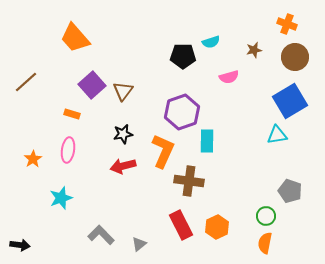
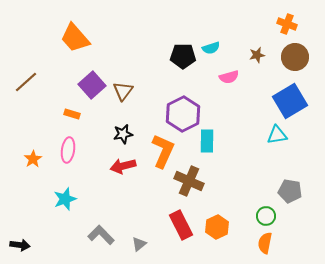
cyan semicircle: moved 6 px down
brown star: moved 3 px right, 5 px down
purple hexagon: moved 1 px right, 2 px down; rotated 8 degrees counterclockwise
brown cross: rotated 16 degrees clockwise
gray pentagon: rotated 10 degrees counterclockwise
cyan star: moved 4 px right, 1 px down
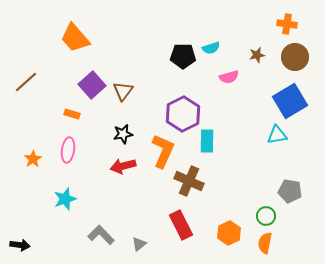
orange cross: rotated 12 degrees counterclockwise
orange hexagon: moved 12 px right, 6 px down
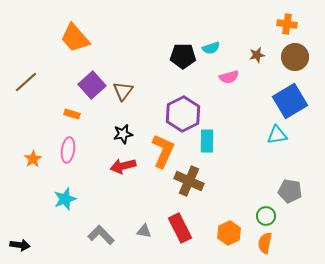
red rectangle: moved 1 px left, 3 px down
gray triangle: moved 5 px right, 13 px up; rotated 49 degrees clockwise
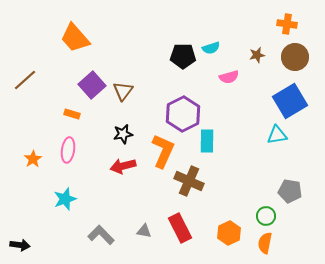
brown line: moved 1 px left, 2 px up
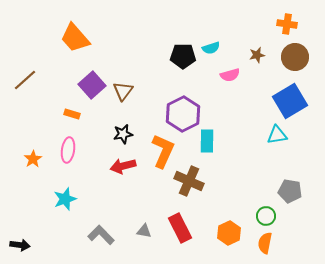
pink semicircle: moved 1 px right, 2 px up
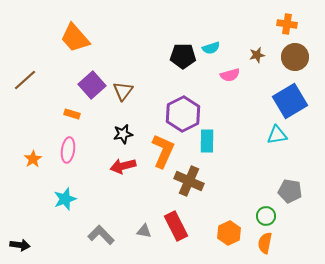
red rectangle: moved 4 px left, 2 px up
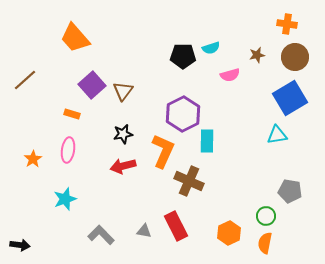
blue square: moved 3 px up
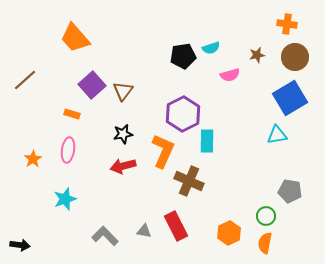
black pentagon: rotated 10 degrees counterclockwise
gray L-shape: moved 4 px right, 1 px down
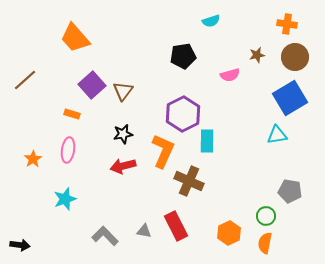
cyan semicircle: moved 27 px up
